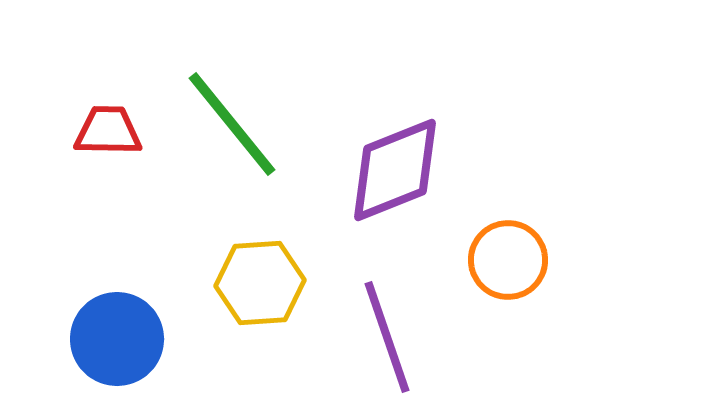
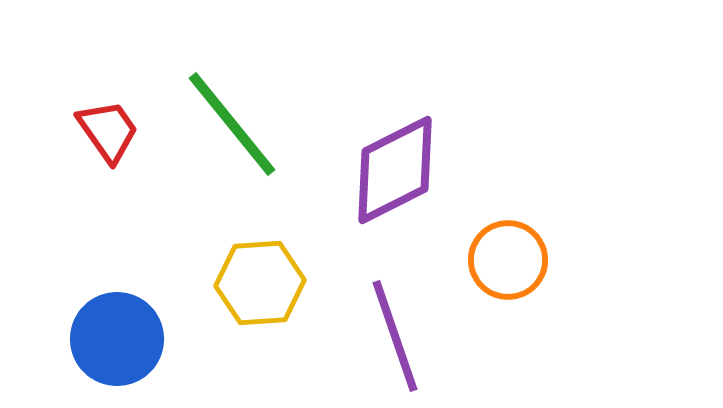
red trapezoid: rotated 54 degrees clockwise
purple diamond: rotated 5 degrees counterclockwise
purple line: moved 8 px right, 1 px up
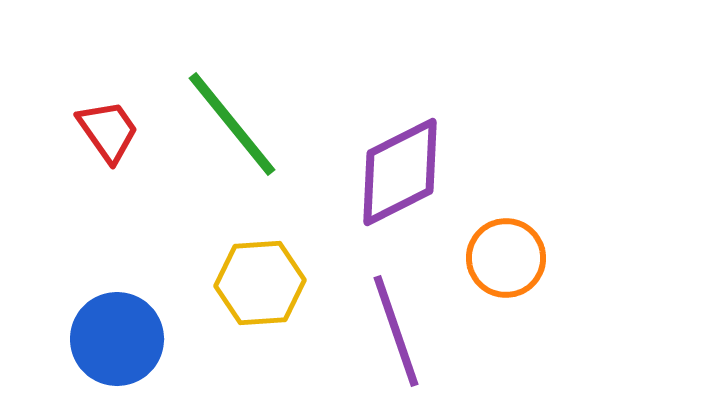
purple diamond: moved 5 px right, 2 px down
orange circle: moved 2 px left, 2 px up
purple line: moved 1 px right, 5 px up
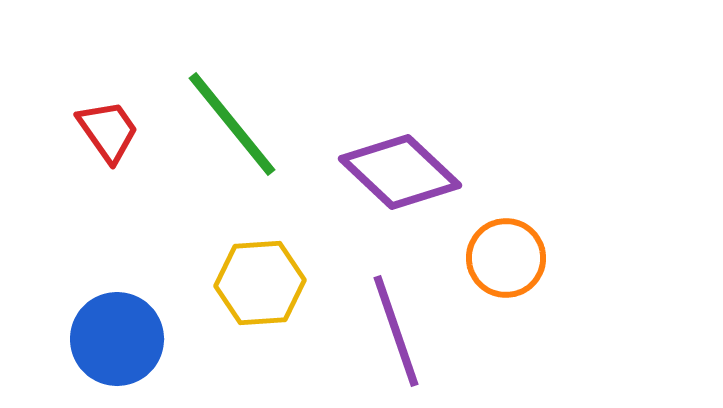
purple diamond: rotated 70 degrees clockwise
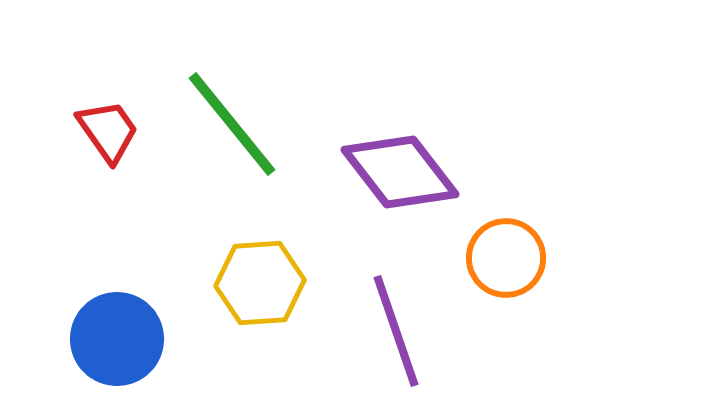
purple diamond: rotated 9 degrees clockwise
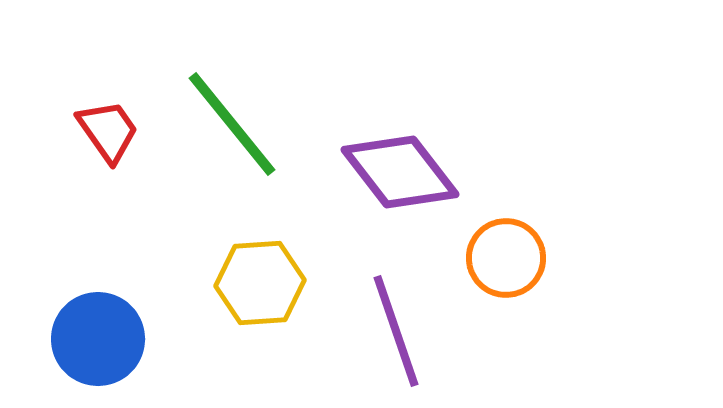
blue circle: moved 19 px left
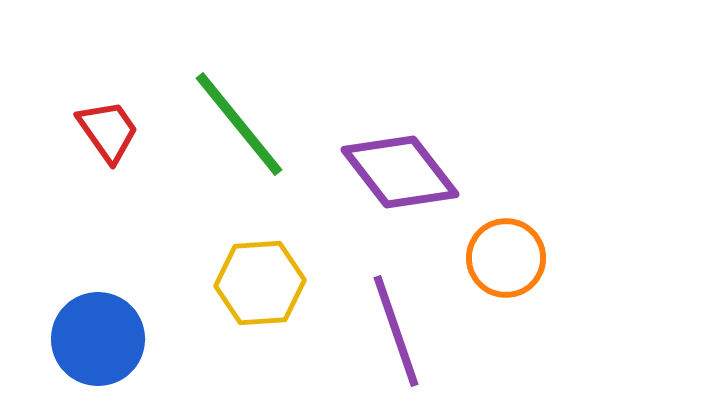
green line: moved 7 px right
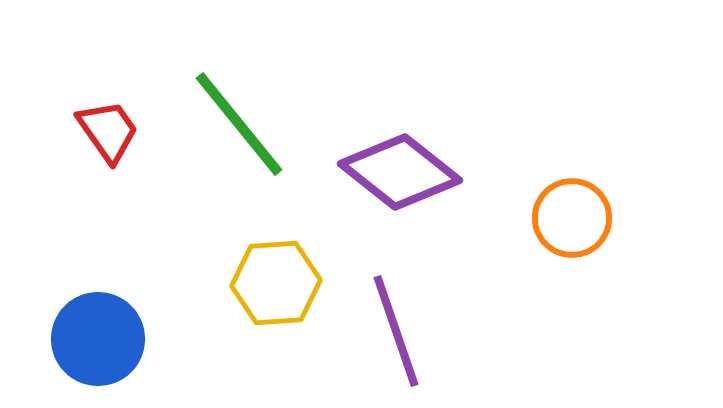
purple diamond: rotated 14 degrees counterclockwise
orange circle: moved 66 px right, 40 px up
yellow hexagon: moved 16 px right
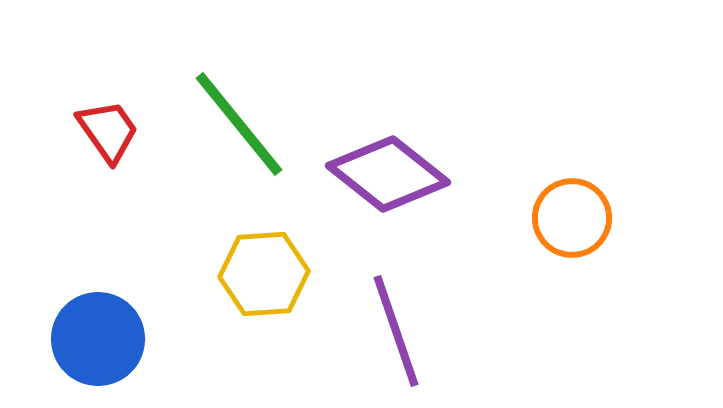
purple diamond: moved 12 px left, 2 px down
yellow hexagon: moved 12 px left, 9 px up
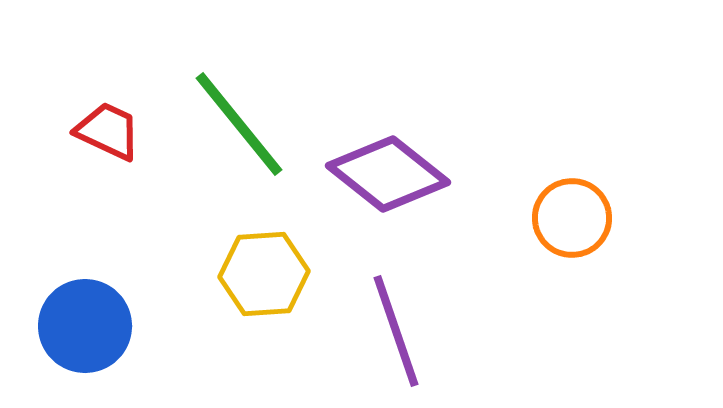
red trapezoid: rotated 30 degrees counterclockwise
blue circle: moved 13 px left, 13 px up
